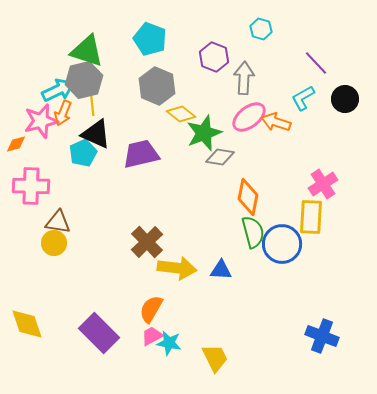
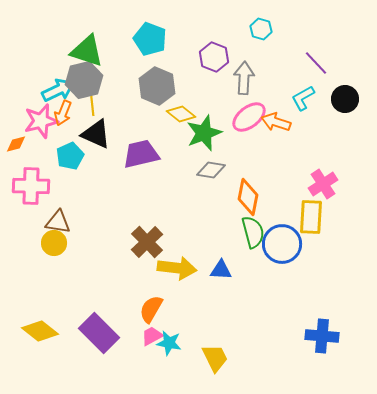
cyan pentagon at (83, 153): moved 13 px left, 3 px down
gray diamond at (220, 157): moved 9 px left, 13 px down
yellow diamond at (27, 324): moved 13 px right, 7 px down; rotated 33 degrees counterclockwise
blue cross at (322, 336): rotated 16 degrees counterclockwise
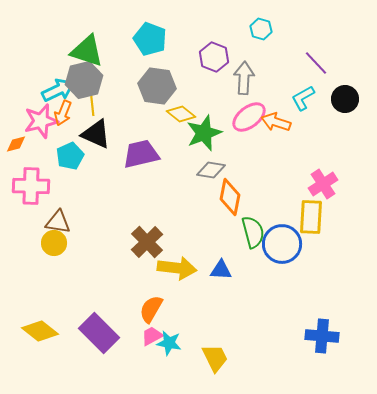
gray hexagon at (157, 86): rotated 15 degrees counterclockwise
orange diamond at (248, 197): moved 18 px left
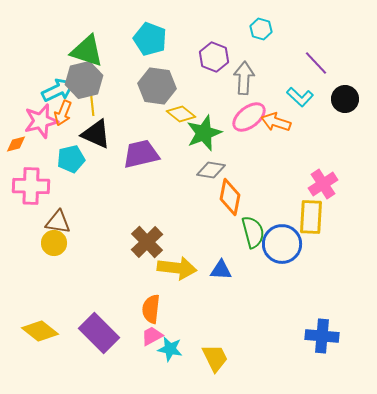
cyan L-shape at (303, 98): moved 3 px left, 1 px up; rotated 108 degrees counterclockwise
cyan pentagon at (70, 156): moved 1 px right, 3 px down; rotated 12 degrees clockwise
orange semicircle at (151, 309): rotated 24 degrees counterclockwise
cyan star at (169, 343): moved 1 px right, 6 px down
